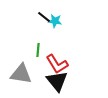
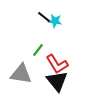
green line: rotated 32 degrees clockwise
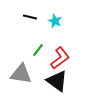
black line: moved 14 px left; rotated 24 degrees counterclockwise
cyan star: rotated 16 degrees clockwise
red L-shape: moved 3 px right, 6 px up; rotated 95 degrees counterclockwise
black triangle: rotated 15 degrees counterclockwise
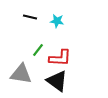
cyan star: moved 2 px right; rotated 16 degrees counterclockwise
red L-shape: rotated 40 degrees clockwise
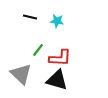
gray triangle: rotated 35 degrees clockwise
black triangle: moved 1 px up; rotated 20 degrees counterclockwise
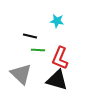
black line: moved 19 px down
green line: rotated 56 degrees clockwise
red L-shape: rotated 110 degrees clockwise
